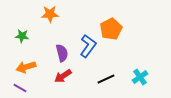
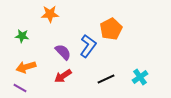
purple semicircle: moved 1 px right, 1 px up; rotated 30 degrees counterclockwise
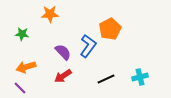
orange pentagon: moved 1 px left
green star: moved 2 px up
cyan cross: rotated 21 degrees clockwise
purple line: rotated 16 degrees clockwise
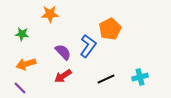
orange arrow: moved 3 px up
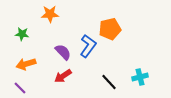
orange pentagon: rotated 15 degrees clockwise
black line: moved 3 px right, 3 px down; rotated 72 degrees clockwise
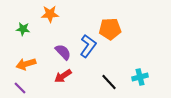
orange pentagon: rotated 10 degrees clockwise
green star: moved 1 px right, 5 px up
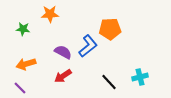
blue L-shape: rotated 15 degrees clockwise
purple semicircle: rotated 18 degrees counterclockwise
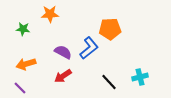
blue L-shape: moved 1 px right, 2 px down
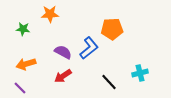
orange pentagon: moved 2 px right
cyan cross: moved 4 px up
